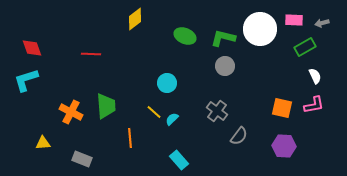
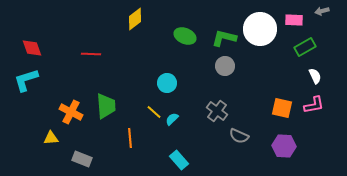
gray arrow: moved 12 px up
green L-shape: moved 1 px right
gray semicircle: rotated 78 degrees clockwise
yellow triangle: moved 8 px right, 5 px up
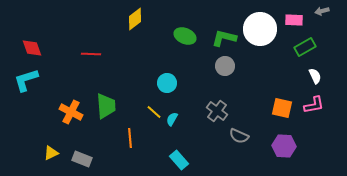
cyan semicircle: rotated 16 degrees counterclockwise
yellow triangle: moved 15 px down; rotated 21 degrees counterclockwise
